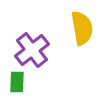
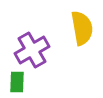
purple cross: rotated 8 degrees clockwise
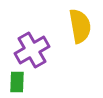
yellow semicircle: moved 2 px left, 2 px up
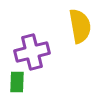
purple cross: moved 2 px down; rotated 16 degrees clockwise
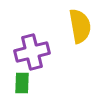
green rectangle: moved 5 px right, 1 px down
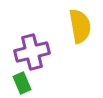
green rectangle: rotated 25 degrees counterclockwise
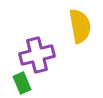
purple cross: moved 5 px right, 3 px down
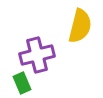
yellow semicircle: rotated 24 degrees clockwise
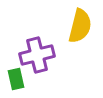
green rectangle: moved 6 px left, 4 px up; rotated 10 degrees clockwise
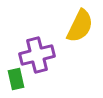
yellow semicircle: rotated 12 degrees clockwise
